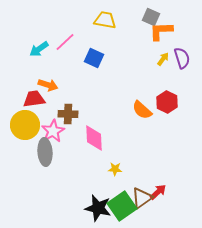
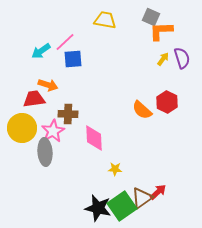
cyan arrow: moved 2 px right, 2 px down
blue square: moved 21 px left, 1 px down; rotated 30 degrees counterclockwise
yellow circle: moved 3 px left, 3 px down
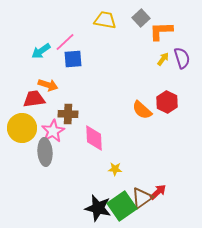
gray square: moved 10 px left, 1 px down; rotated 24 degrees clockwise
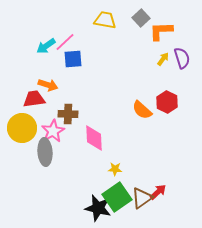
cyan arrow: moved 5 px right, 5 px up
green square: moved 5 px left, 9 px up
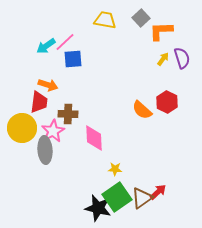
red trapezoid: moved 5 px right, 3 px down; rotated 105 degrees clockwise
gray ellipse: moved 2 px up
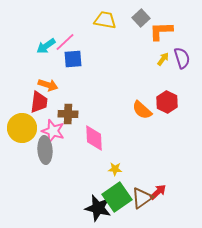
pink star: rotated 25 degrees counterclockwise
